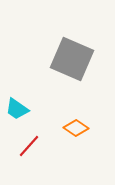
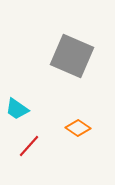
gray square: moved 3 px up
orange diamond: moved 2 px right
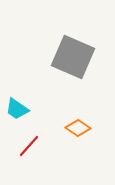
gray square: moved 1 px right, 1 px down
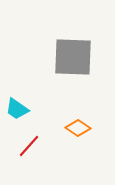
gray square: rotated 21 degrees counterclockwise
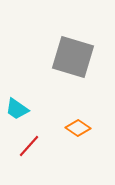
gray square: rotated 15 degrees clockwise
